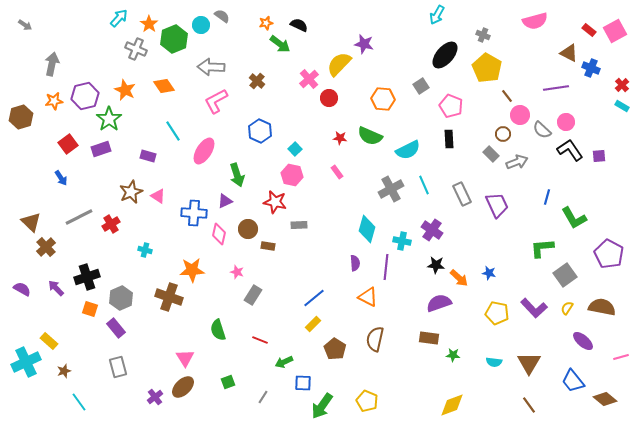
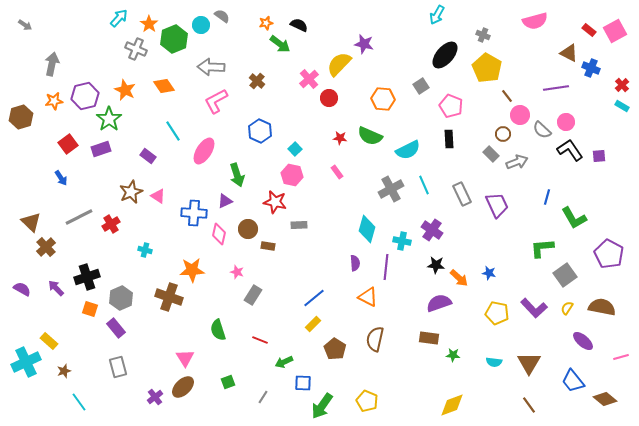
purple rectangle at (148, 156): rotated 21 degrees clockwise
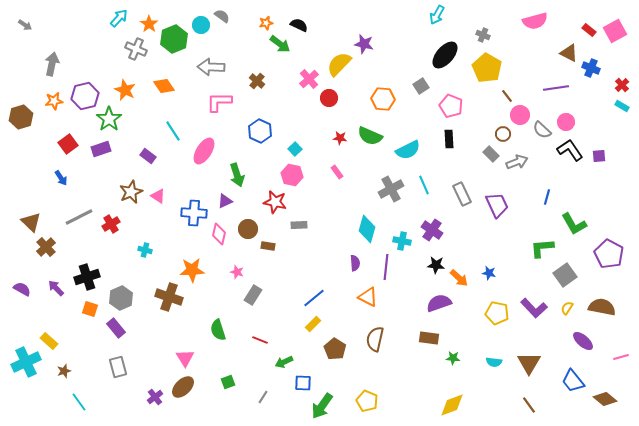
pink L-shape at (216, 101): moved 3 px right, 1 px down; rotated 28 degrees clockwise
green L-shape at (574, 218): moved 6 px down
green star at (453, 355): moved 3 px down
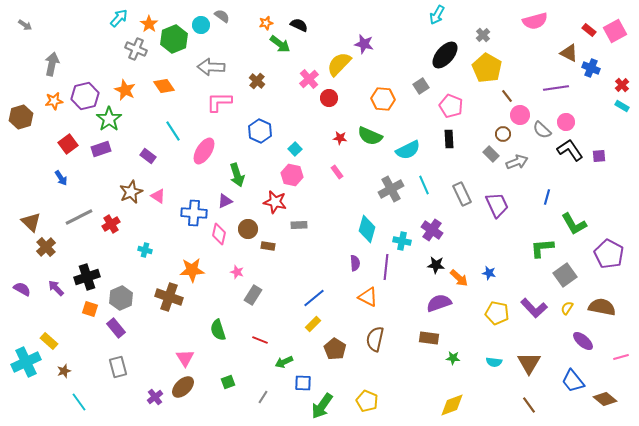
gray cross at (483, 35): rotated 24 degrees clockwise
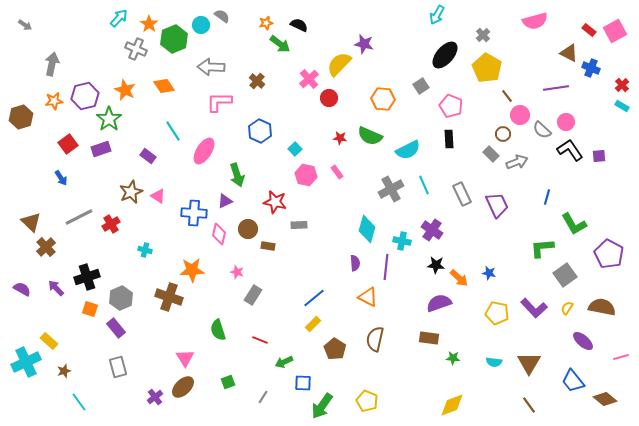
pink hexagon at (292, 175): moved 14 px right
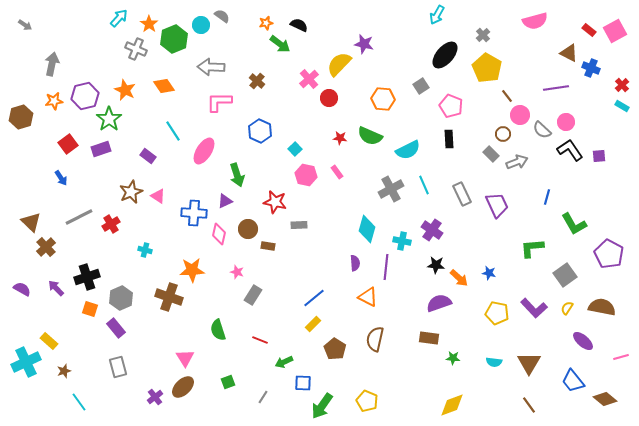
green L-shape at (542, 248): moved 10 px left
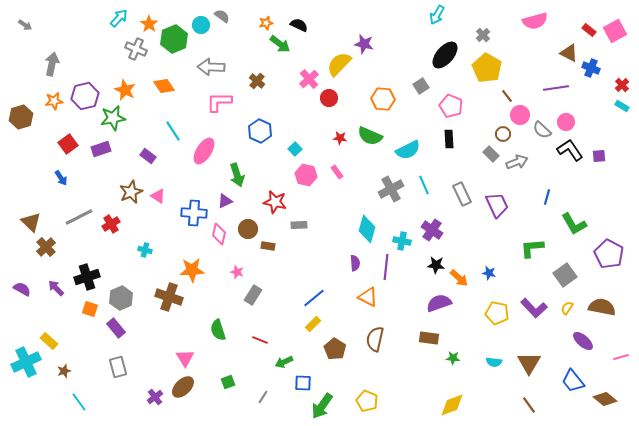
green star at (109, 119): moved 4 px right, 1 px up; rotated 25 degrees clockwise
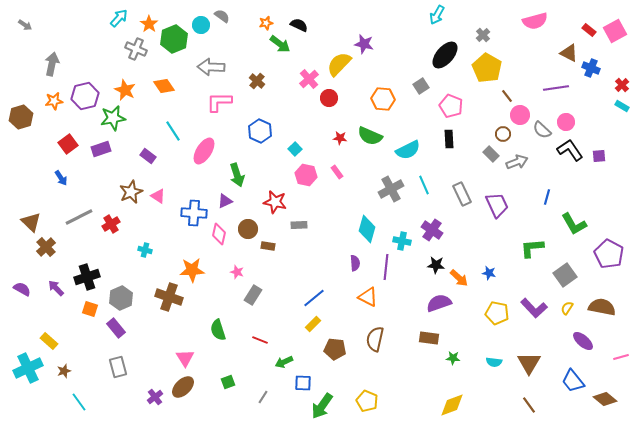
brown pentagon at (335, 349): rotated 25 degrees counterclockwise
cyan cross at (26, 362): moved 2 px right, 6 px down
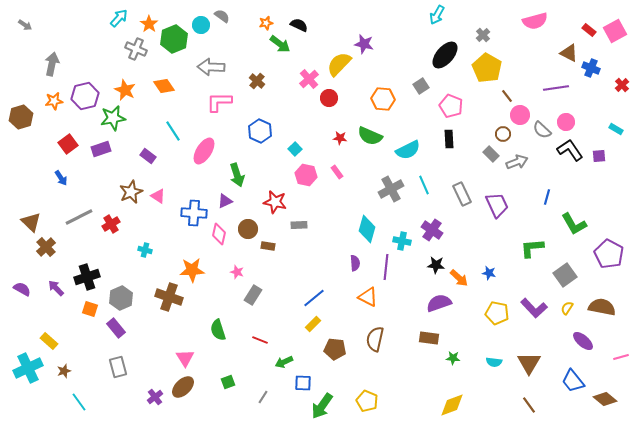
cyan rectangle at (622, 106): moved 6 px left, 23 px down
